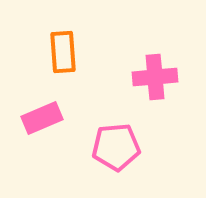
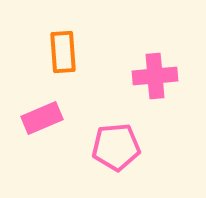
pink cross: moved 1 px up
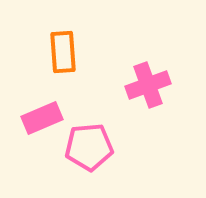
pink cross: moved 7 px left, 9 px down; rotated 15 degrees counterclockwise
pink pentagon: moved 27 px left
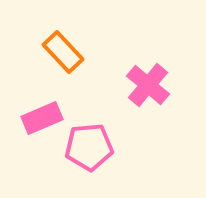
orange rectangle: rotated 39 degrees counterclockwise
pink cross: rotated 30 degrees counterclockwise
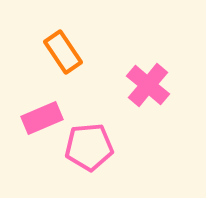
orange rectangle: rotated 9 degrees clockwise
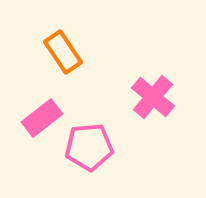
pink cross: moved 5 px right, 12 px down
pink rectangle: rotated 15 degrees counterclockwise
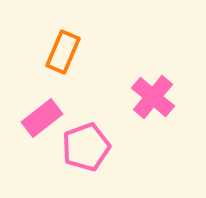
orange rectangle: rotated 57 degrees clockwise
pink pentagon: moved 3 px left; rotated 15 degrees counterclockwise
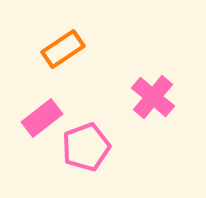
orange rectangle: moved 3 px up; rotated 33 degrees clockwise
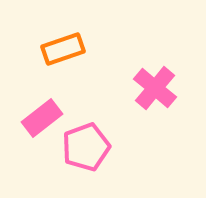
orange rectangle: rotated 15 degrees clockwise
pink cross: moved 2 px right, 9 px up
